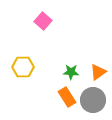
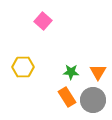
orange triangle: rotated 24 degrees counterclockwise
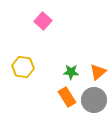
yellow hexagon: rotated 10 degrees clockwise
orange triangle: rotated 18 degrees clockwise
gray circle: moved 1 px right
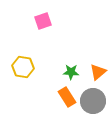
pink square: rotated 30 degrees clockwise
gray circle: moved 1 px left, 1 px down
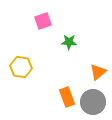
yellow hexagon: moved 2 px left
green star: moved 2 px left, 30 px up
orange rectangle: rotated 12 degrees clockwise
gray circle: moved 1 px down
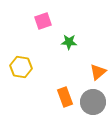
orange rectangle: moved 2 px left
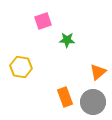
green star: moved 2 px left, 2 px up
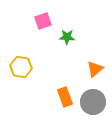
green star: moved 3 px up
orange triangle: moved 3 px left, 3 px up
